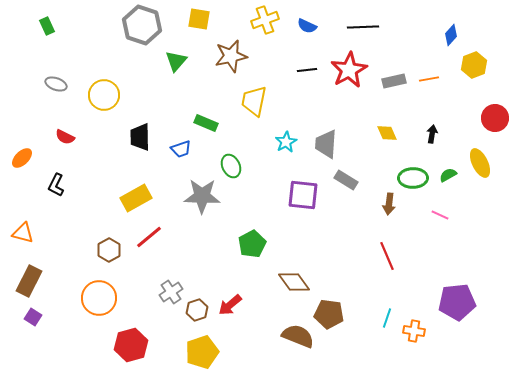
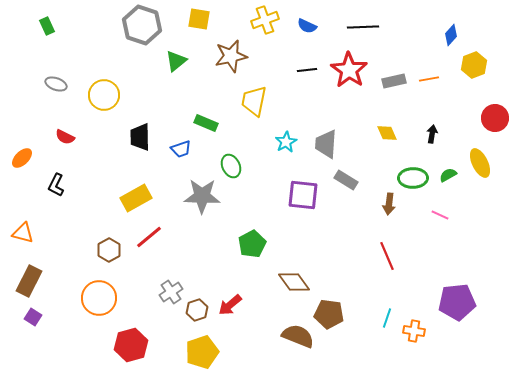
green triangle at (176, 61): rotated 10 degrees clockwise
red star at (349, 70): rotated 9 degrees counterclockwise
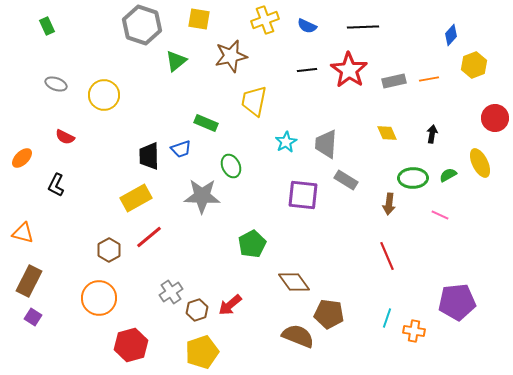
black trapezoid at (140, 137): moved 9 px right, 19 px down
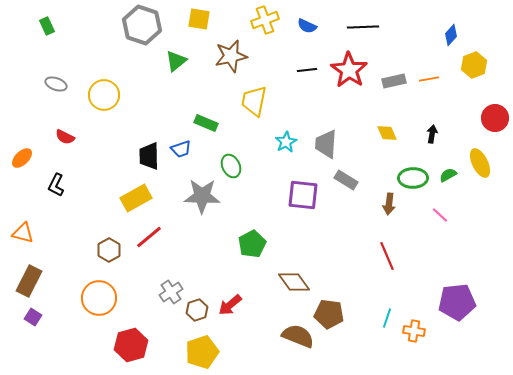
pink line at (440, 215): rotated 18 degrees clockwise
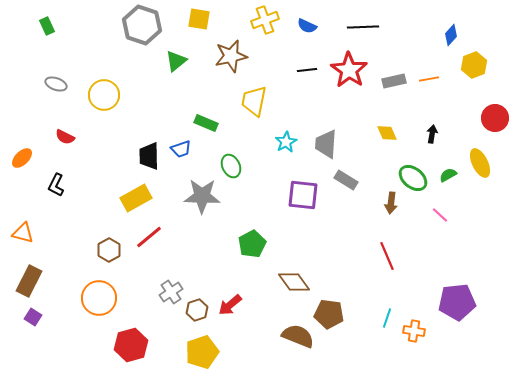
green ellipse at (413, 178): rotated 40 degrees clockwise
brown arrow at (389, 204): moved 2 px right, 1 px up
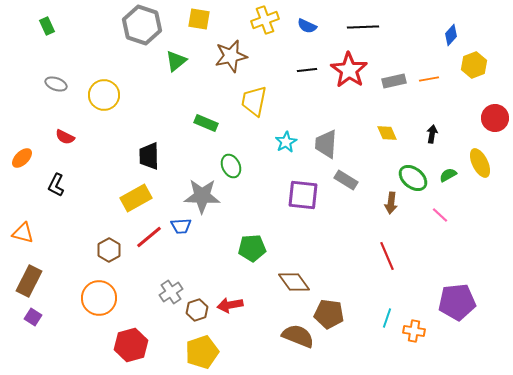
blue trapezoid at (181, 149): moved 77 px down; rotated 15 degrees clockwise
green pentagon at (252, 244): moved 4 px down; rotated 24 degrees clockwise
red arrow at (230, 305): rotated 30 degrees clockwise
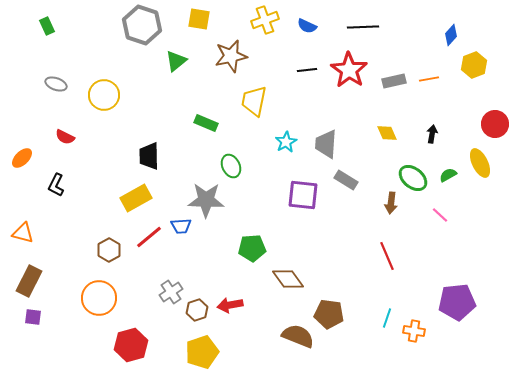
red circle at (495, 118): moved 6 px down
gray star at (202, 196): moved 4 px right, 4 px down
brown diamond at (294, 282): moved 6 px left, 3 px up
purple square at (33, 317): rotated 24 degrees counterclockwise
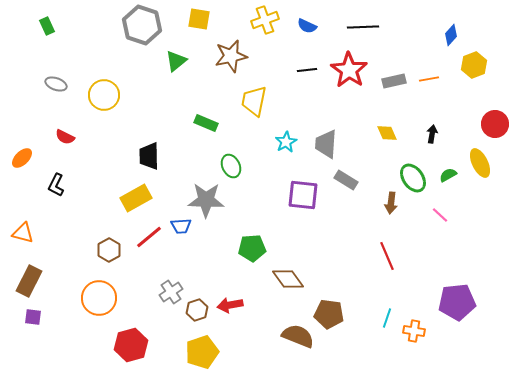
green ellipse at (413, 178): rotated 16 degrees clockwise
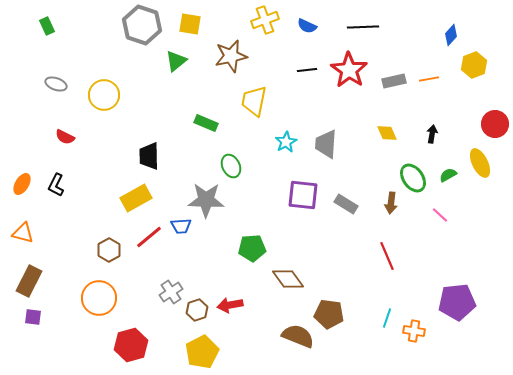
yellow square at (199, 19): moved 9 px left, 5 px down
orange ellipse at (22, 158): moved 26 px down; rotated 15 degrees counterclockwise
gray rectangle at (346, 180): moved 24 px down
yellow pentagon at (202, 352): rotated 8 degrees counterclockwise
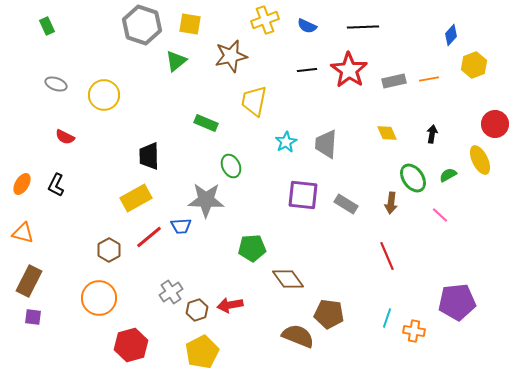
yellow ellipse at (480, 163): moved 3 px up
